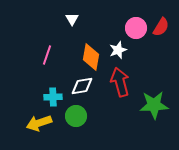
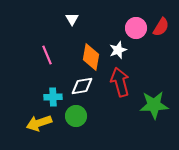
pink line: rotated 42 degrees counterclockwise
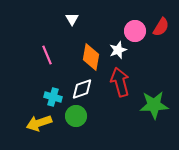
pink circle: moved 1 px left, 3 px down
white diamond: moved 3 px down; rotated 10 degrees counterclockwise
cyan cross: rotated 18 degrees clockwise
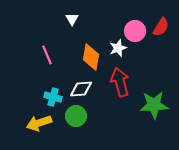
white star: moved 2 px up
white diamond: moved 1 px left; rotated 15 degrees clockwise
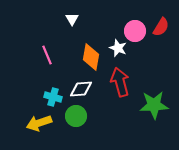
white star: rotated 30 degrees counterclockwise
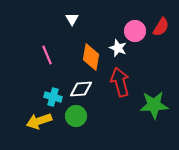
yellow arrow: moved 2 px up
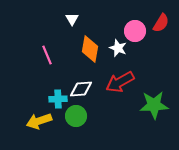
red semicircle: moved 4 px up
orange diamond: moved 1 px left, 8 px up
red arrow: rotated 104 degrees counterclockwise
cyan cross: moved 5 px right, 2 px down; rotated 18 degrees counterclockwise
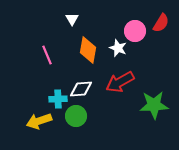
orange diamond: moved 2 px left, 1 px down
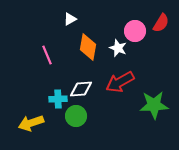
white triangle: moved 2 px left; rotated 32 degrees clockwise
orange diamond: moved 3 px up
yellow arrow: moved 8 px left, 2 px down
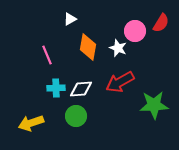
cyan cross: moved 2 px left, 11 px up
